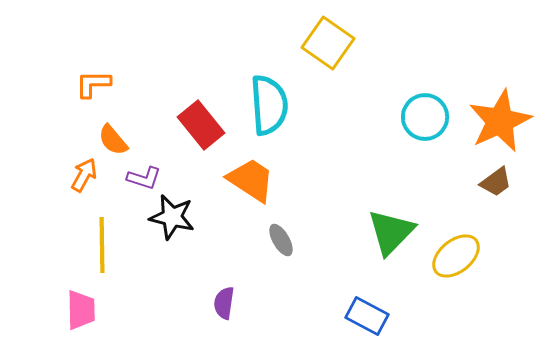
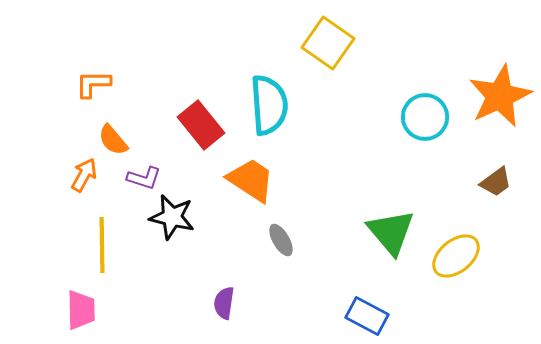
orange star: moved 25 px up
green triangle: rotated 24 degrees counterclockwise
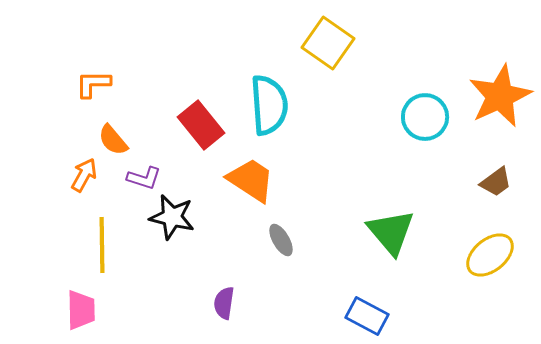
yellow ellipse: moved 34 px right, 1 px up
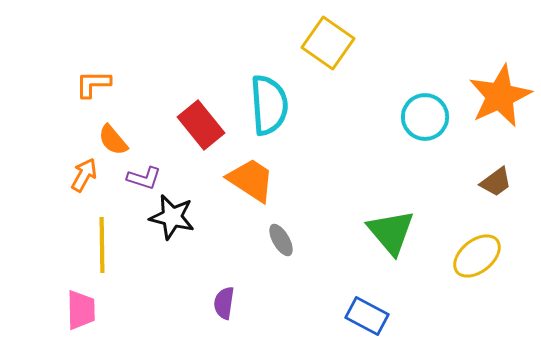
yellow ellipse: moved 13 px left, 1 px down
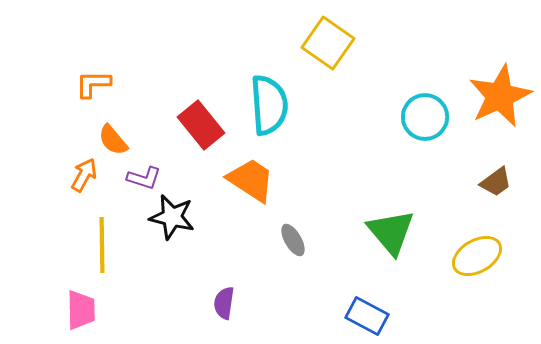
gray ellipse: moved 12 px right
yellow ellipse: rotated 9 degrees clockwise
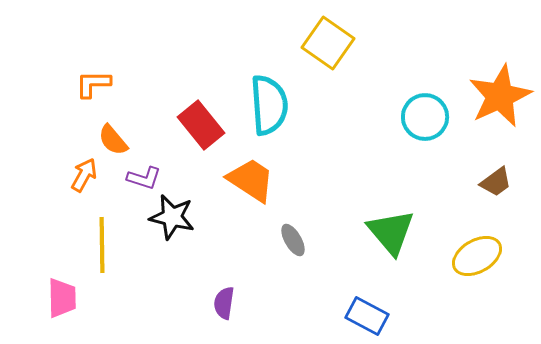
pink trapezoid: moved 19 px left, 12 px up
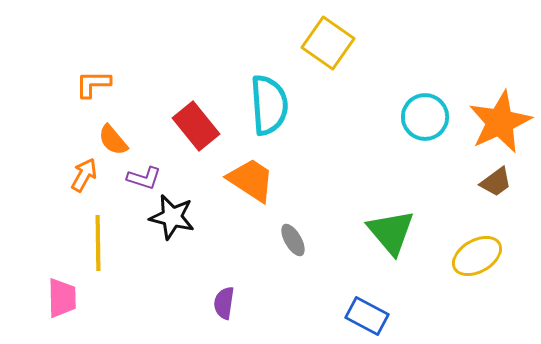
orange star: moved 26 px down
red rectangle: moved 5 px left, 1 px down
yellow line: moved 4 px left, 2 px up
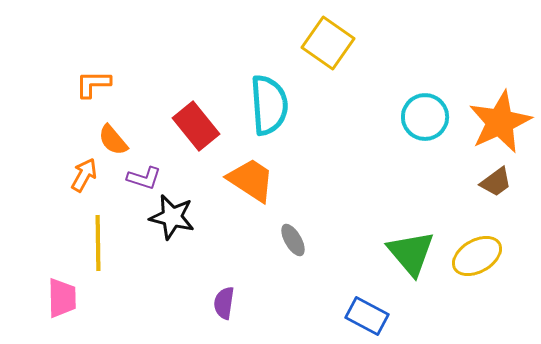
green triangle: moved 20 px right, 21 px down
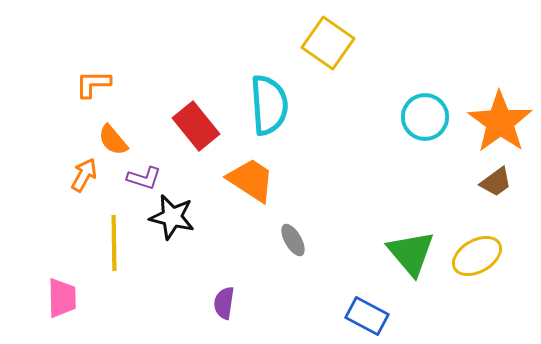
orange star: rotated 12 degrees counterclockwise
yellow line: moved 16 px right
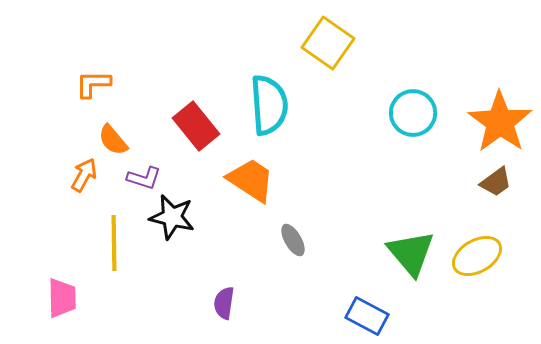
cyan circle: moved 12 px left, 4 px up
